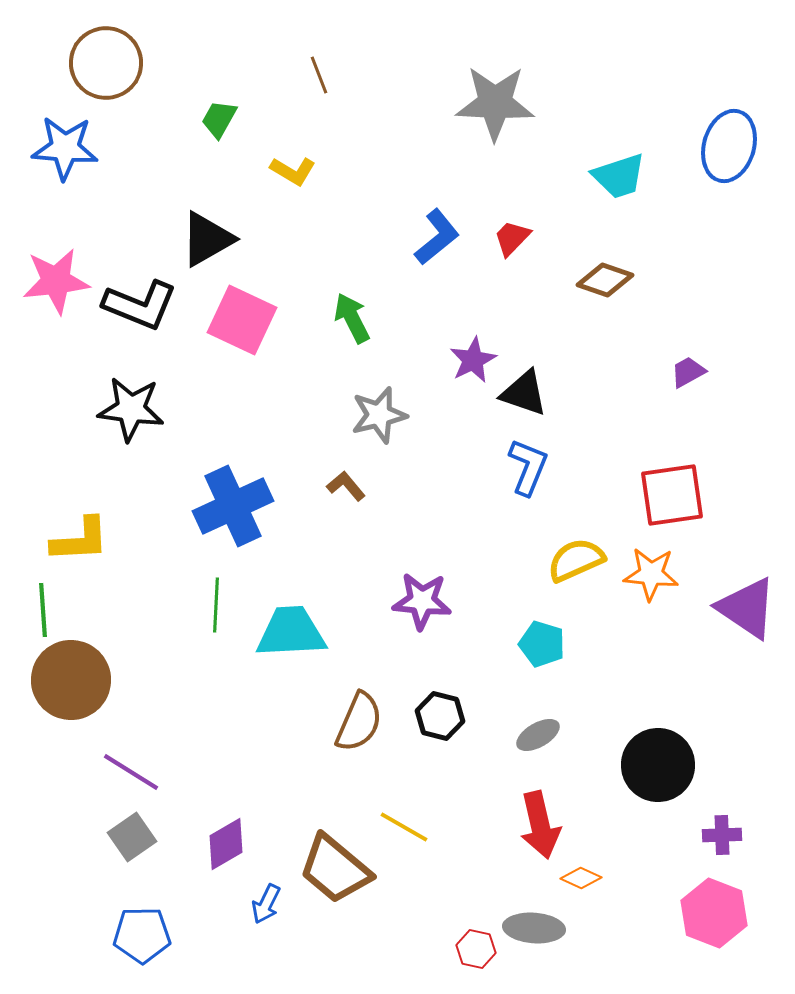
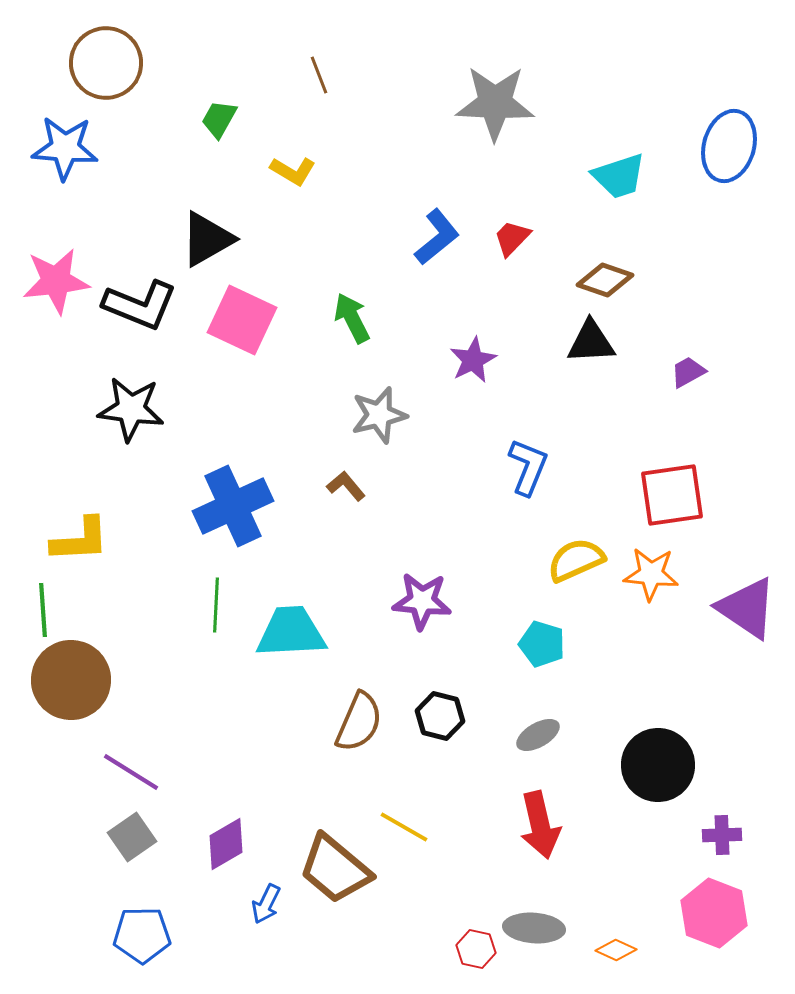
black triangle at (524, 393): moved 67 px right, 51 px up; rotated 22 degrees counterclockwise
orange diamond at (581, 878): moved 35 px right, 72 px down
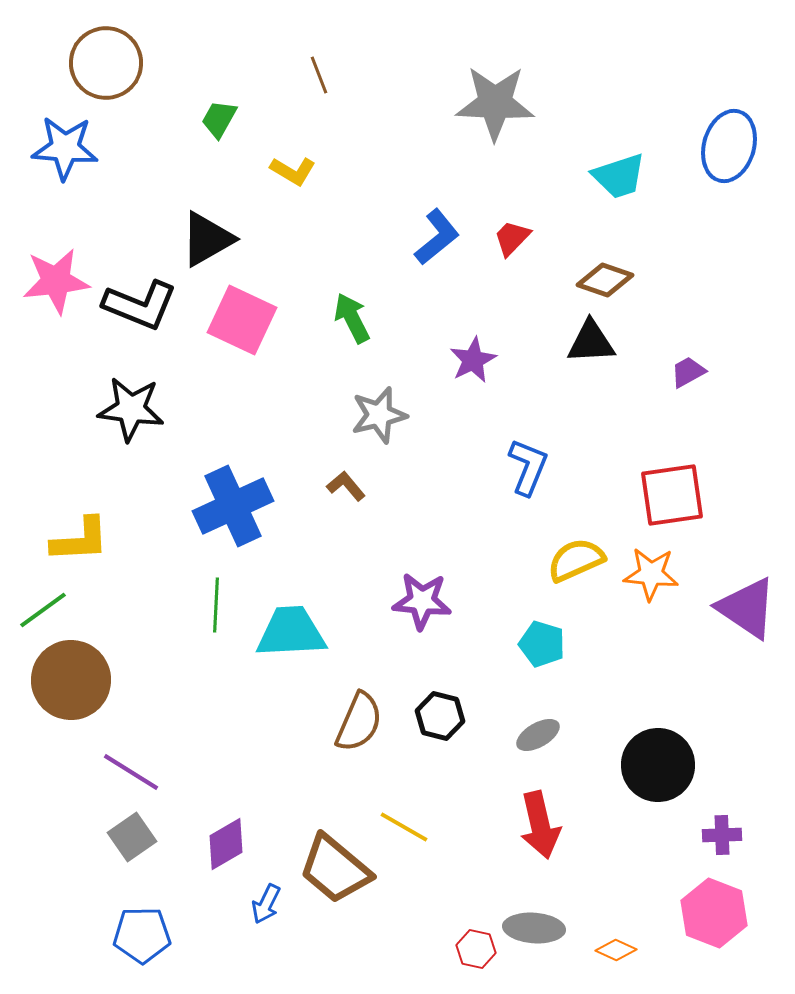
green line at (43, 610): rotated 58 degrees clockwise
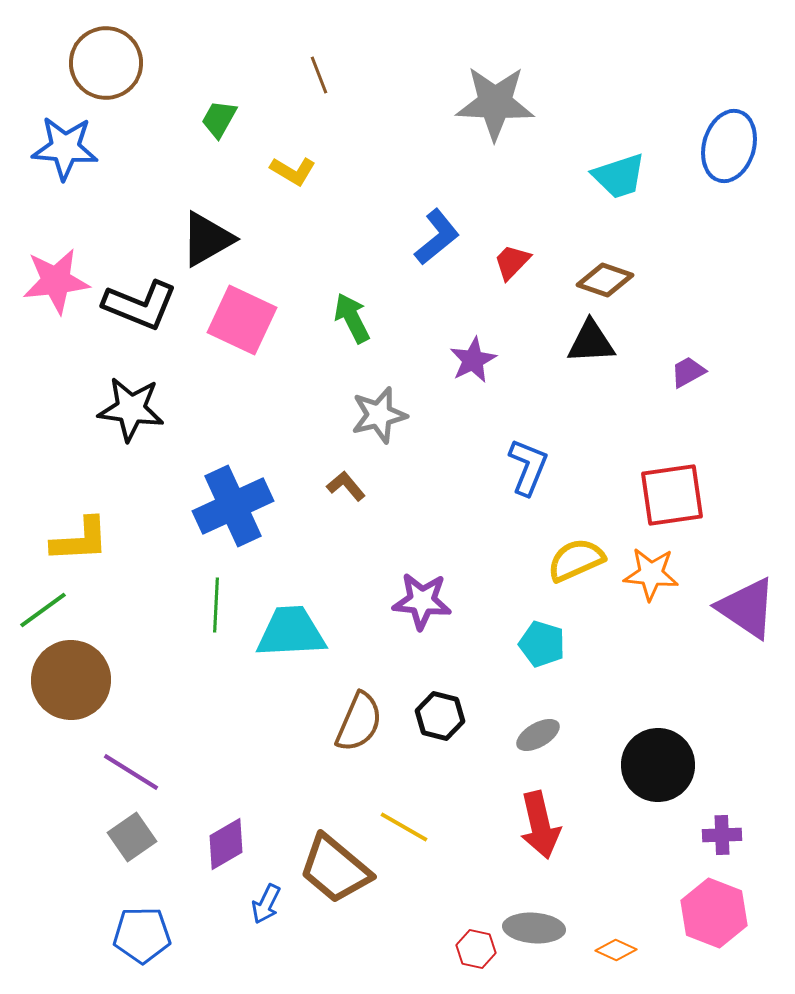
red trapezoid at (512, 238): moved 24 px down
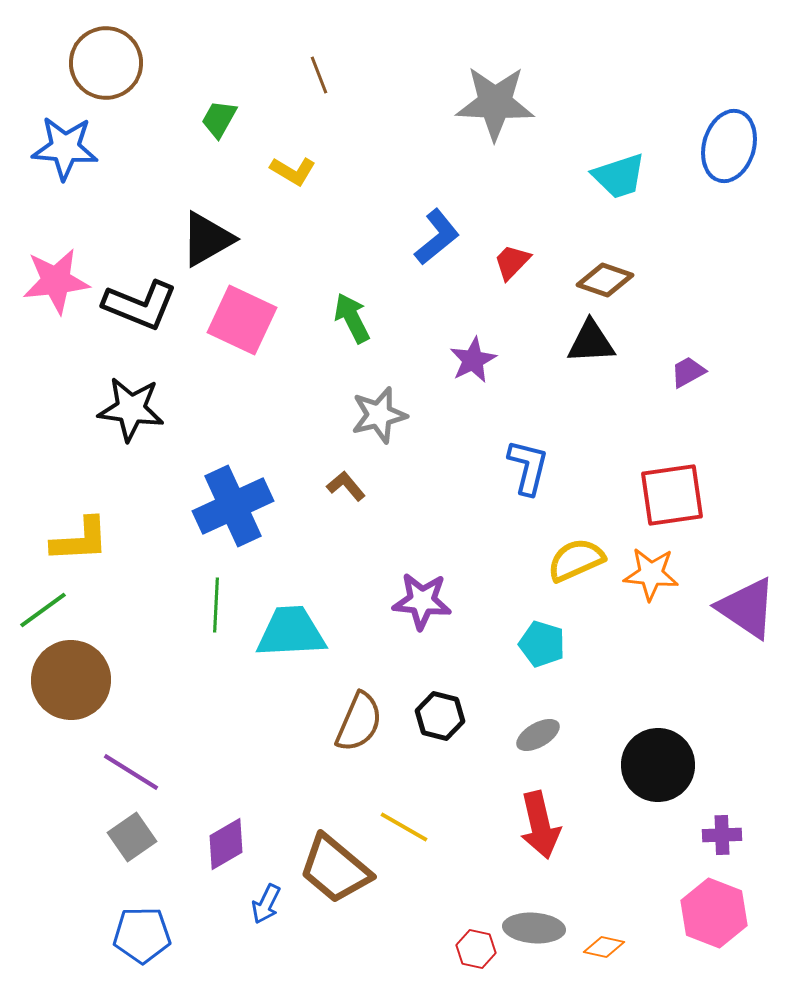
blue L-shape at (528, 467): rotated 8 degrees counterclockwise
orange diamond at (616, 950): moved 12 px left, 3 px up; rotated 12 degrees counterclockwise
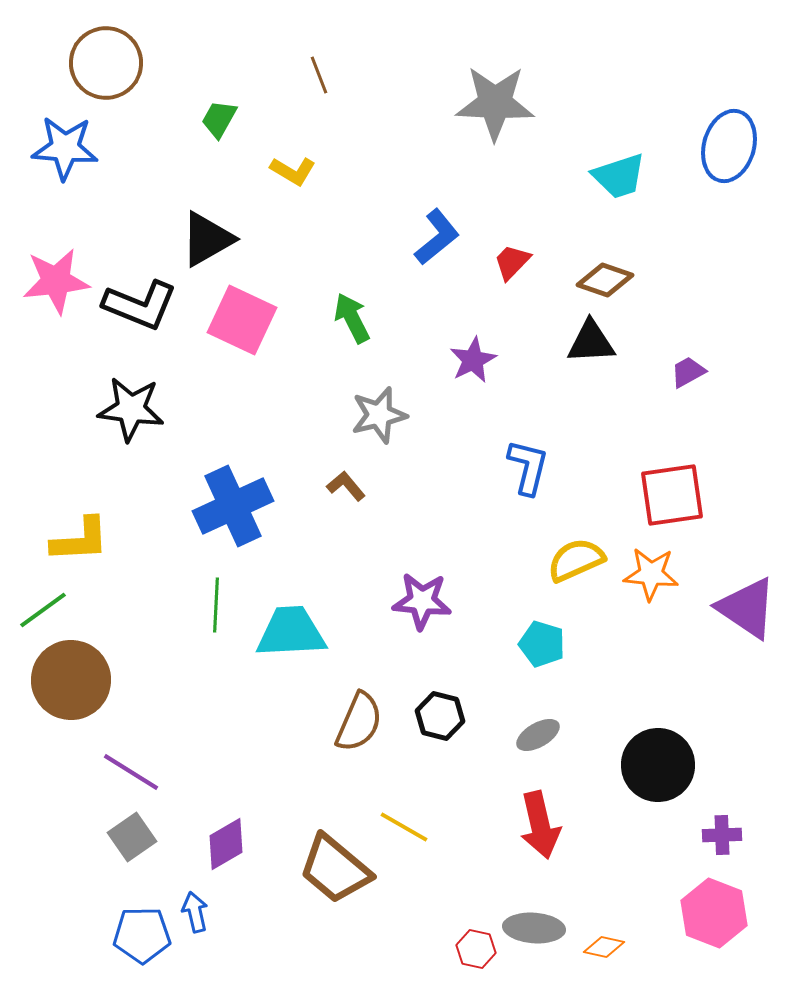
blue arrow at (266, 904): moved 71 px left, 8 px down; rotated 141 degrees clockwise
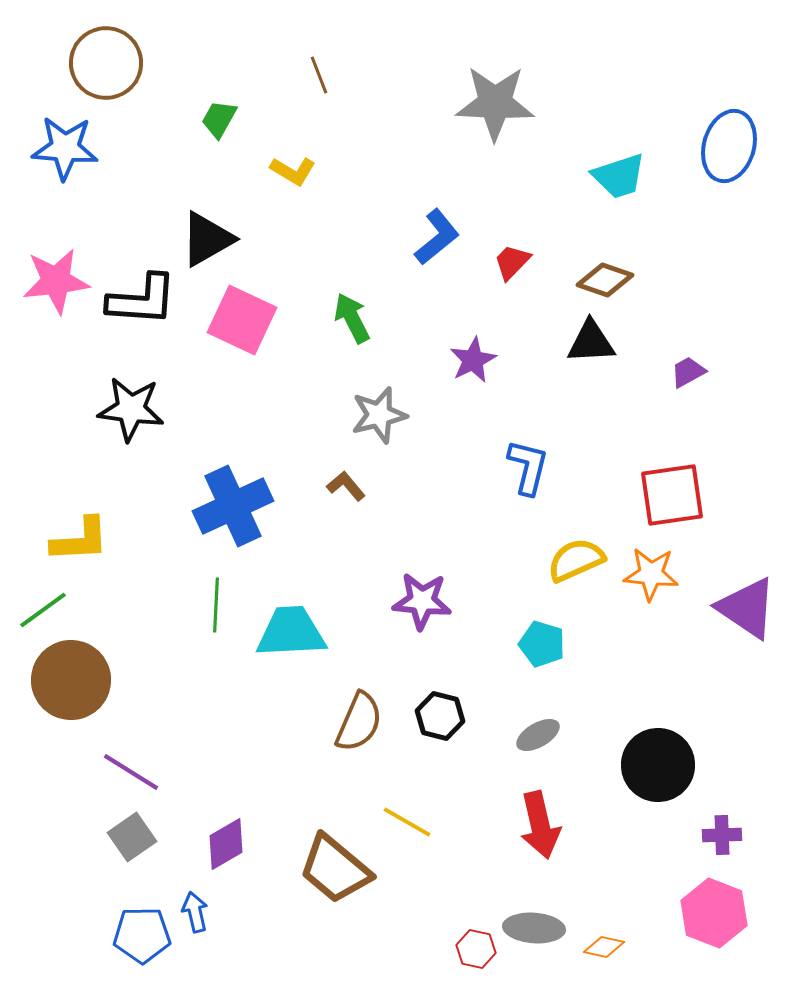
black L-shape at (140, 305): moved 2 px right, 5 px up; rotated 18 degrees counterclockwise
yellow line at (404, 827): moved 3 px right, 5 px up
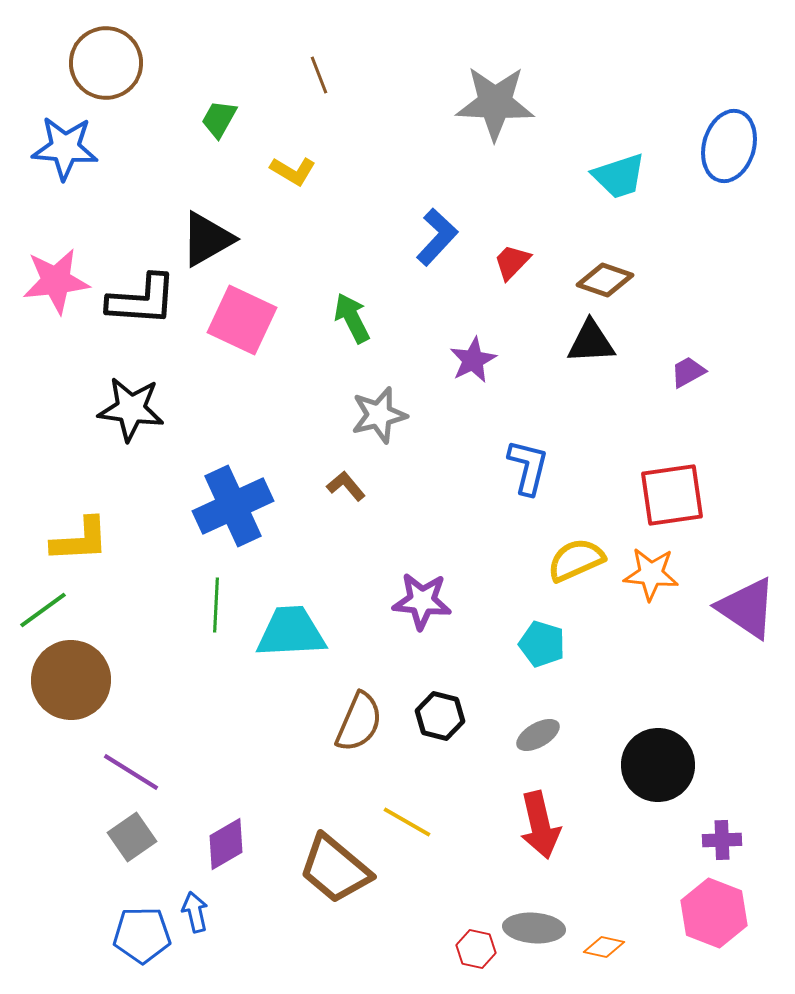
blue L-shape at (437, 237): rotated 8 degrees counterclockwise
purple cross at (722, 835): moved 5 px down
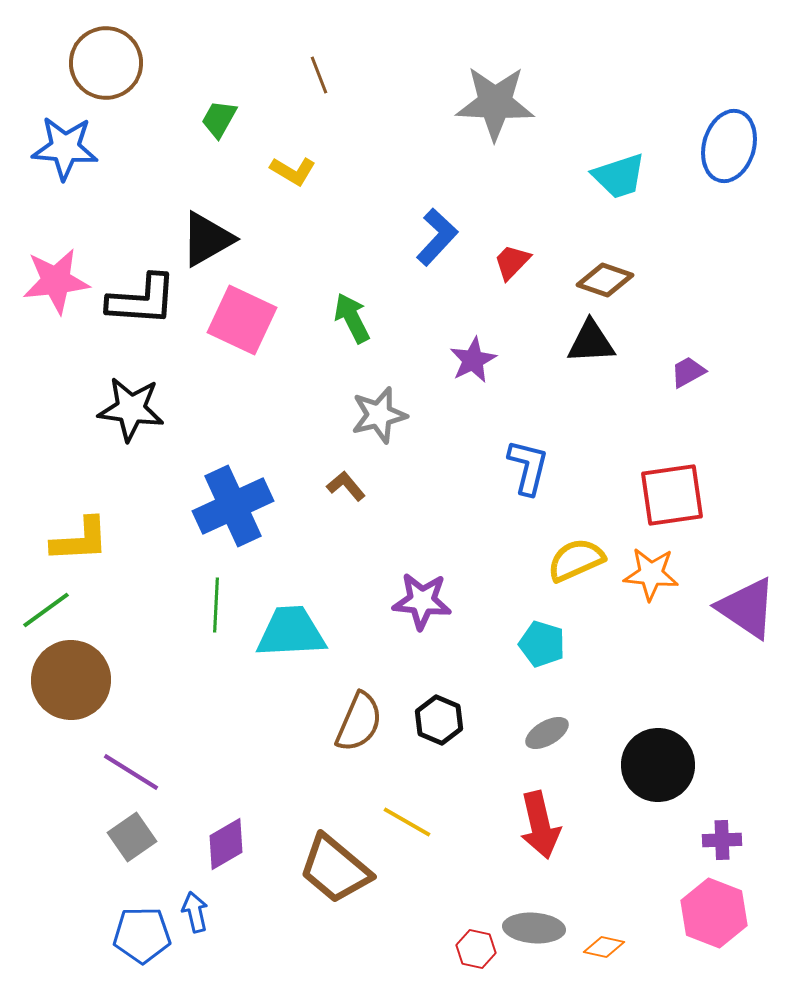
green line at (43, 610): moved 3 px right
black hexagon at (440, 716): moved 1 px left, 4 px down; rotated 9 degrees clockwise
gray ellipse at (538, 735): moved 9 px right, 2 px up
